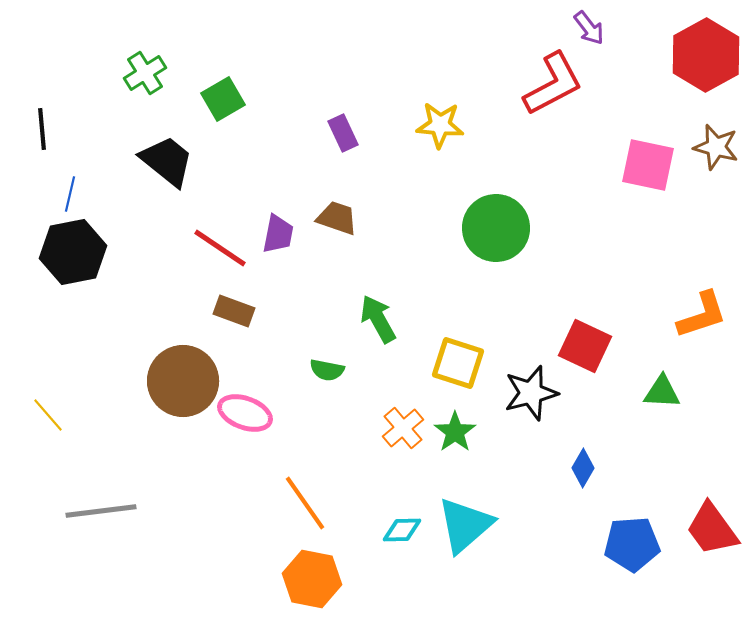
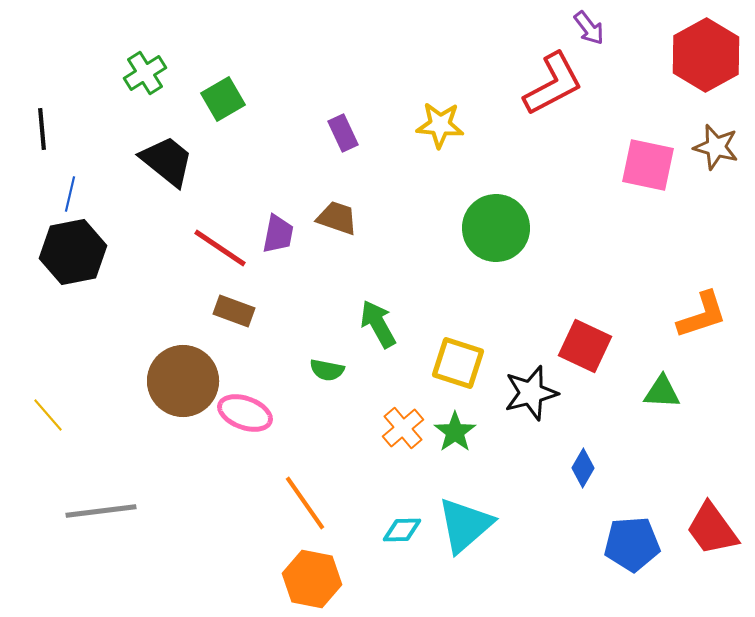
green arrow: moved 5 px down
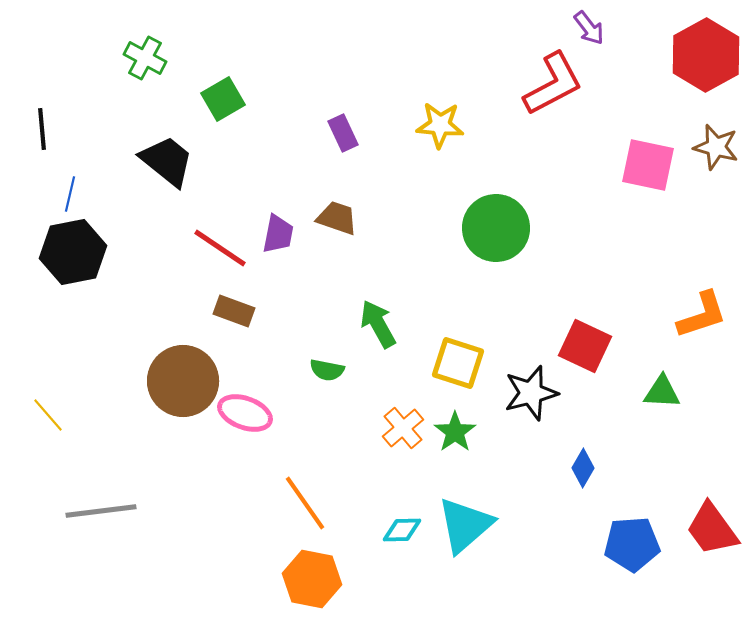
green cross: moved 15 px up; rotated 30 degrees counterclockwise
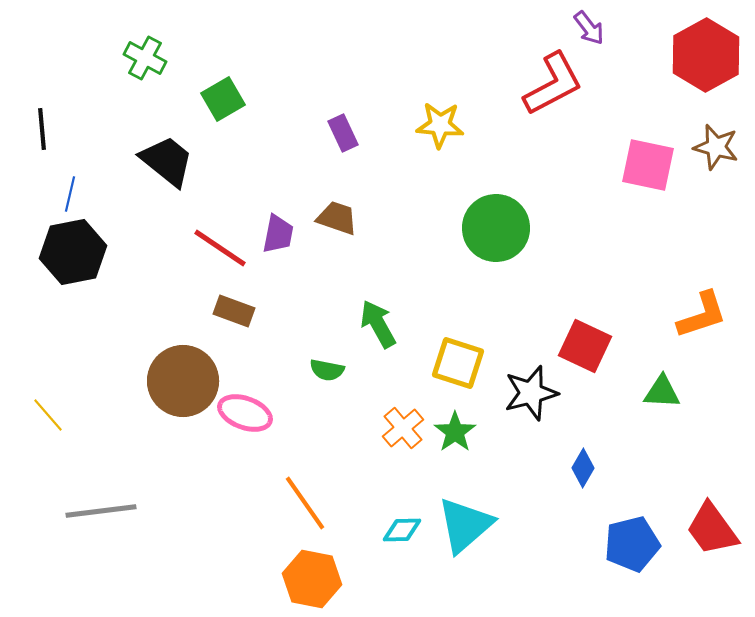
blue pentagon: rotated 10 degrees counterclockwise
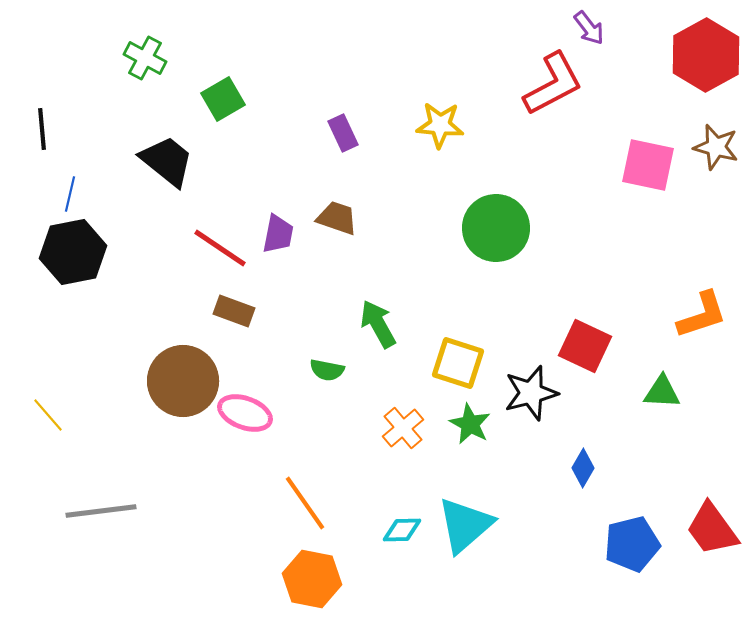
green star: moved 15 px right, 8 px up; rotated 9 degrees counterclockwise
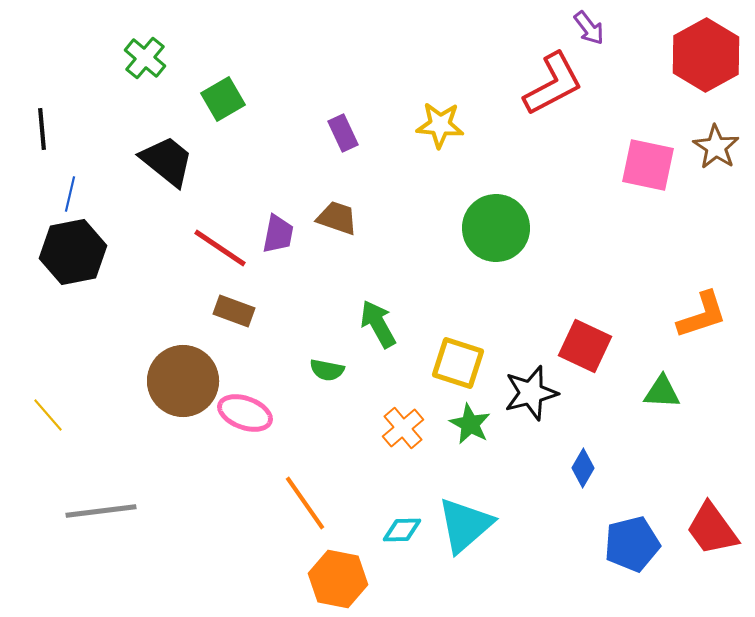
green cross: rotated 12 degrees clockwise
brown star: rotated 18 degrees clockwise
orange hexagon: moved 26 px right
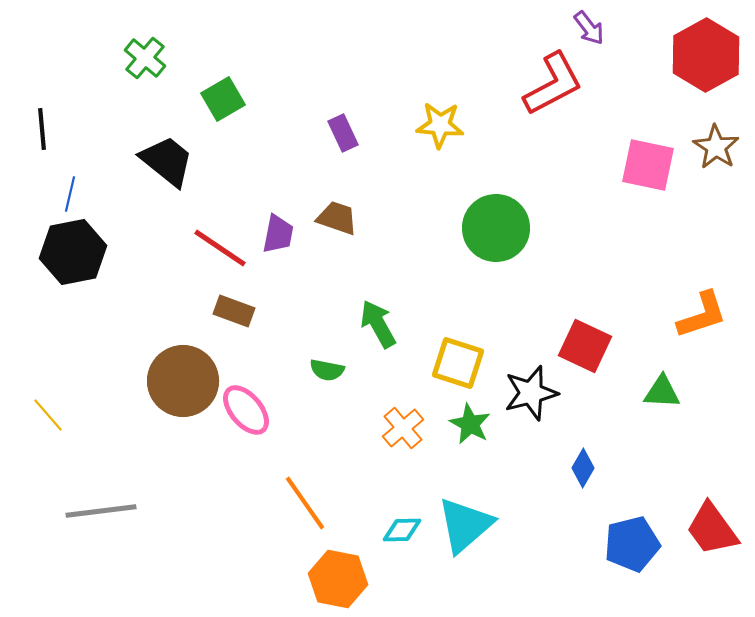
pink ellipse: moved 1 px right, 3 px up; rotated 30 degrees clockwise
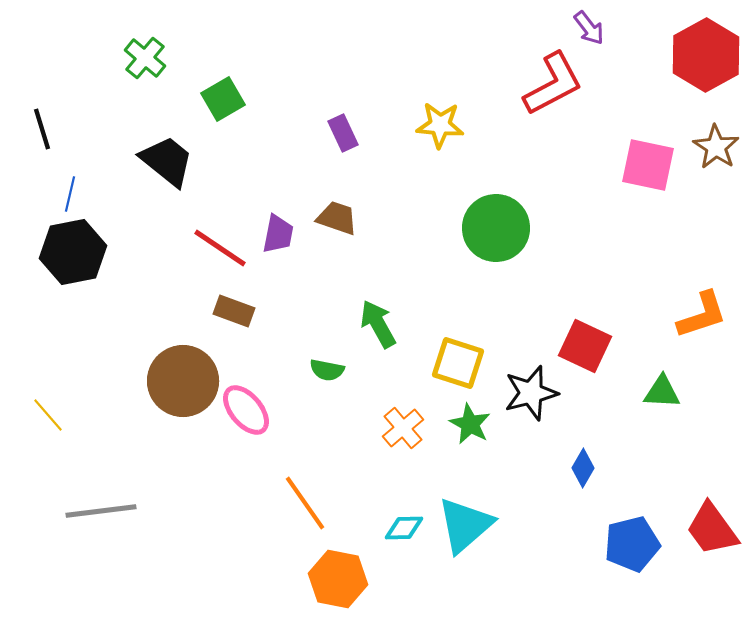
black line: rotated 12 degrees counterclockwise
cyan diamond: moved 2 px right, 2 px up
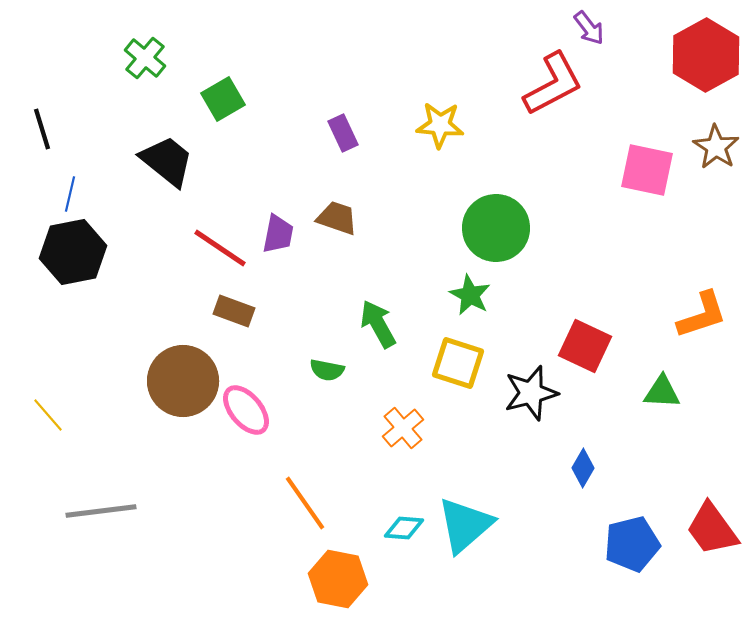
pink square: moved 1 px left, 5 px down
green star: moved 129 px up
cyan diamond: rotated 6 degrees clockwise
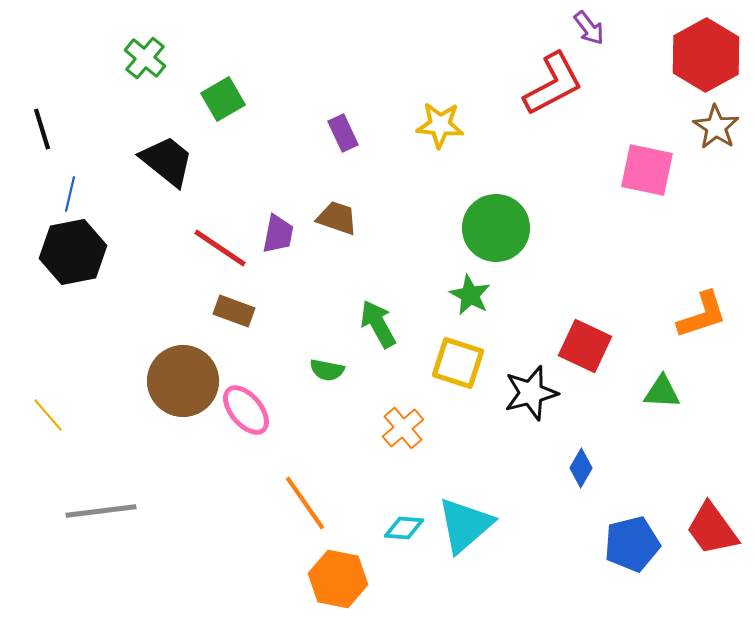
brown star: moved 20 px up
blue diamond: moved 2 px left
